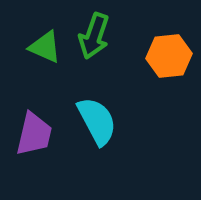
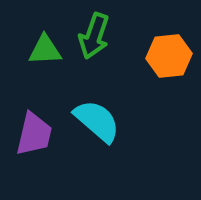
green triangle: moved 3 px down; rotated 27 degrees counterclockwise
cyan semicircle: rotated 21 degrees counterclockwise
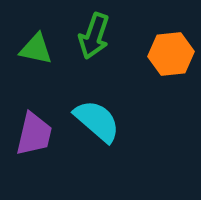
green triangle: moved 9 px left, 1 px up; rotated 15 degrees clockwise
orange hexagon: moved 2 px right, 2 px up
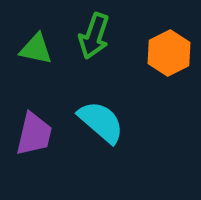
orange hexagon: moved 2 px left, 1 px up; rotated 21 degrees counterclockwise
cyan semicircle: moved 4 px right, 1 px down
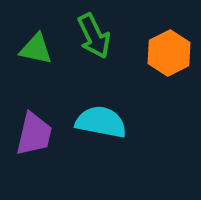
green arrow: rotated 45 degrees counterclockwise
cyan semicircle: rotated 30 degrees counterclockwise
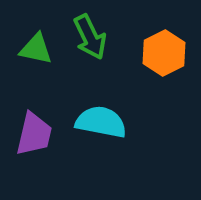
green arrow: moved 4 px left, 1 px down
orange hexagon: moved 5 px left
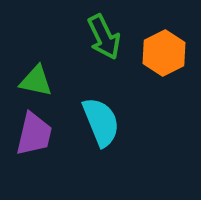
green arrow: moved 14 px right
green triangle: moved 32 px down
cyan semicircle: rotated 57 degrees clockwise
